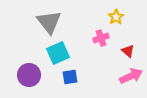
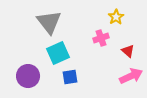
purple circle: moved 1 px left, 1 px down
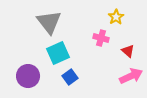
pink cross: rotated 35 degrees clockwise
blue square: rotated 28 degrees counterclockwise
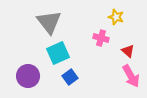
yellow star: rotated 21 degrees counterclockwise
pink arrow: rotated 85 degrees clockwise
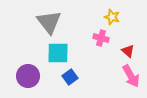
yellow star: moved 4 px left
cyan square: rotated 25 degrees clockwise
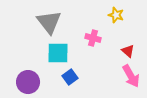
yellow star: moved 4 px right, 2 px up
pink cross: moved 8 px left
purple circle: moved 6 px down
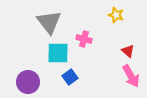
pink cross: moved 9 px left, 1 px down
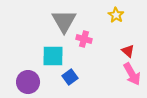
yellow star: rotated 14 degrees clockwise
gray triangle: moved 15 px right, 1 px up; rotated 8 degrees clockwise
cyan square: moved 5 px left, 3 px down
pink arrow: moved 1 px right, 2 px up
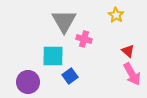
blue square: moved 1 px up
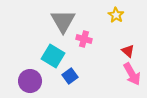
gray triangle: moved 1 px left
cyan square: rotated 30 degrees clockwise
purple circle: moved 2 px right, 1 px up
